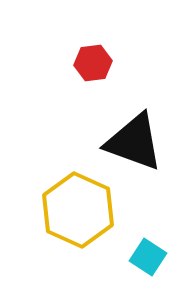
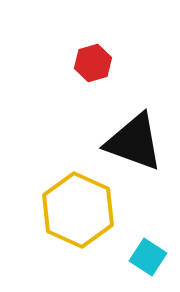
red hexagon: rotated 9 degrees counterclockwise
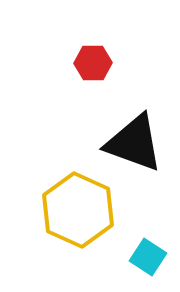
red hexagon: rotated 15 degrees clockwise
black triangle: moved 1 px down
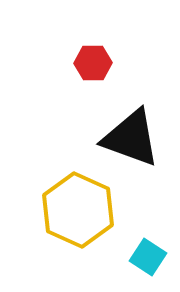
black triangle: moved 3 px left, 5 px up
